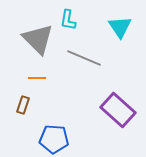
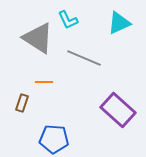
cyan L-shape: rotated 35 degrees counterclockwise
cyan triangle: moved 1 px left, 4 px up; rotated 40 degrees clockwise
gray triangle: moved 1 px up; rotated 12 degrees counterclockwise
orange line: moved 7 px right, 4 px down
brown rectangle: moved 1 px left, 2 px up
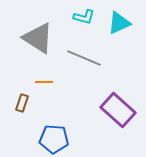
cyan L-shape: moved 16 px right, 3 px up; rotated 50 degrees counterclockwise
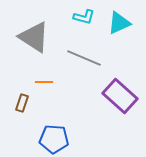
gray triangle: moved 4 px left, 1 px up
purple rectangle: moved 2 px right, 14 px up
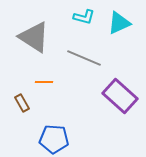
brown rectangle: rotated 48 degrees counterclockwise
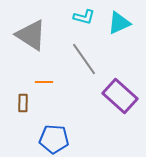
gray triangle: moved 3 px left, 2 px up
gray line: moved 1 px down; rotated 32 degrees clockwise
brown rectangle: moved 1 px right; rotated 30 degrees clockwise
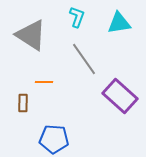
cyan L-shape: moved 7 px left; rotated 85 degrees counterclockwise
cyan triangle: rotated 15 degrees clockwise
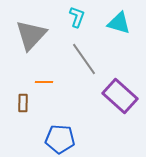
cyan triangle: rotated 25 degrees clockwise
gray triangle: rotated 40 degrees clockwise
blue pentagon: moved 6 px right
